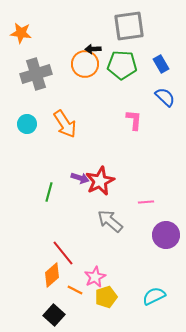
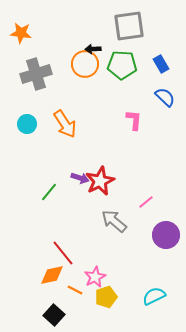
green line: rotated 24 degrees clockwise
pink line: rotated 35 degrees counterclockwise
gray arrow: moved 4 px right
orange diamond: rotated 30 degrees clockwise
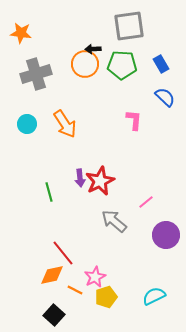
purple arrow: rotated 66 degrees clockwise
green line: rotated 54 degrees counterclockwise
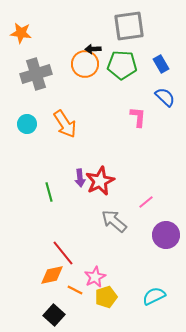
pink L-shape: moved 4 px right, 3 px up
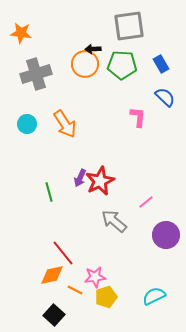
purple arrow: rotated 30 degrees clockwise
pink star: rotated 20 degrees clockwise
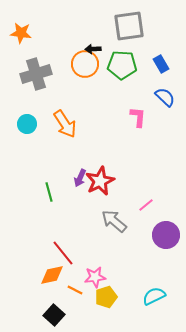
pink line: moved 3 px down
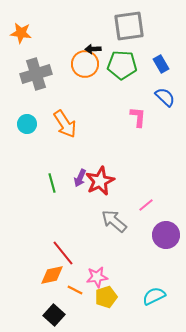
green line: moved 3 px right, 9 px up
pink star: moved 2 px right
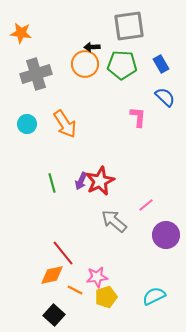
black arrow: moved 1 px left, 2 px up
purple arrow: moved 1 px right, 3 px down
